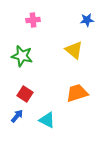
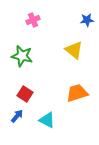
pink cross: rotated 16 degrees counterclockwise
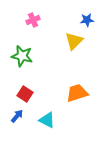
yellow triangle: moved 9 px up; rotated 36 degrees clockwise
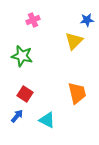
orange trapezoid: rotated 95 degrees clockwise
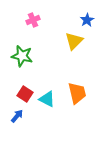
blue star: rotated 24 degrees counterclockwise
cyan triangle: moved 21 px up
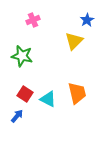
cyan triangle: moved 1 px right
